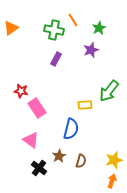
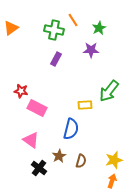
purple star: rotated 21 degrees clockwise
pink rectangle: rotated 30 degrees counterclockwise
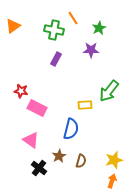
orange line: moved 2 px up
orange triangle: moved 2 px right, 2 px up
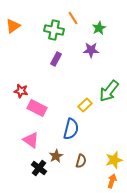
yellow rectangle: rotated 40 degrees counterclockwise
brown star: moved 3 px left
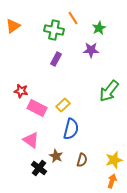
yellow rectangle: moved 22 px left
brown star: rotated 16 degrees counterclockwise
brown semicircle: moved 1 px right, 1 px up
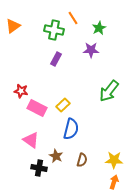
yellow star: rotated 18 degrees clockwise
black cross: rotated 28 degrees counterclockwise
orange arrow: moved 2 px right, 1 px down
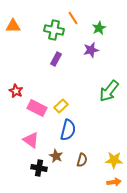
orange triangle: rotated 35 degrees clockwise
purple star: rotated 14 degrees counterclockwise
red star: moved 5 px left; rotated 16 degrees clockwise
yellow rectangle: moved 2 px left, 1 px down
blue semicircle: moved 3 px left, 1 px down
orange arrow: rotated 64 degrees clockwise
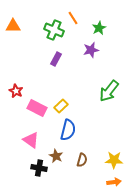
green cross: rotated 12 degrees clockwise
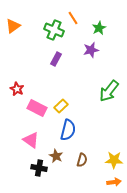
orange triangle: rotated 35 degrees counterclockwise
red star: moved 1 px right, 2 px up
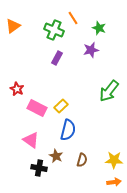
green star: rotated 24 degrees counterclockwise
purple rectangle: moved 1 px right, 1 px up
